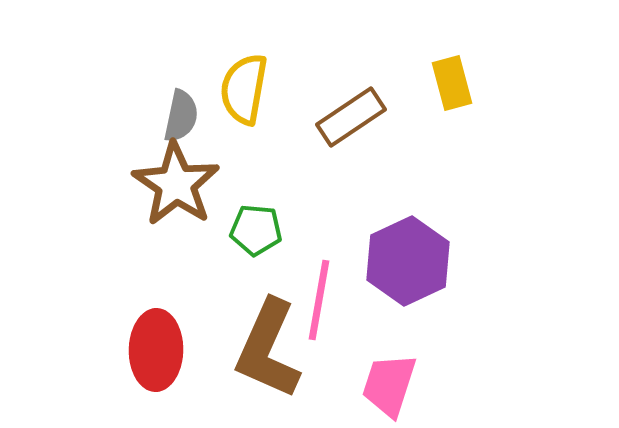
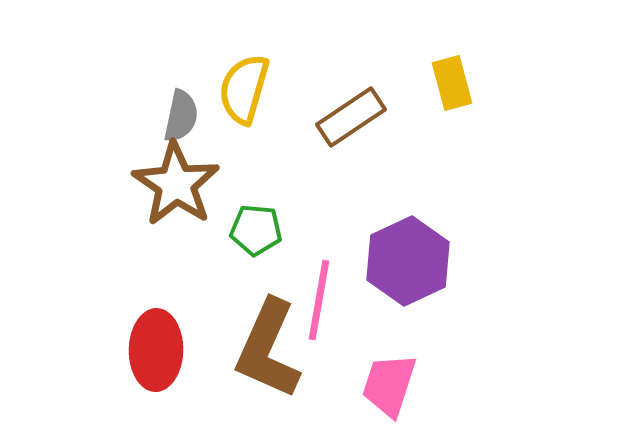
yellow semicircle: rotated 6 degrees clockwise
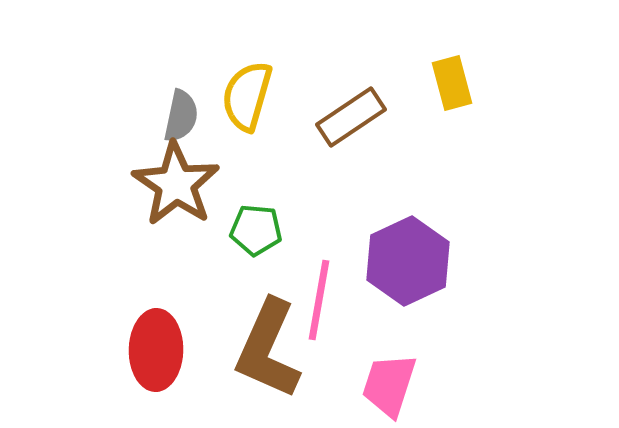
yellow semicircle: moved 3 px right, 7 px down
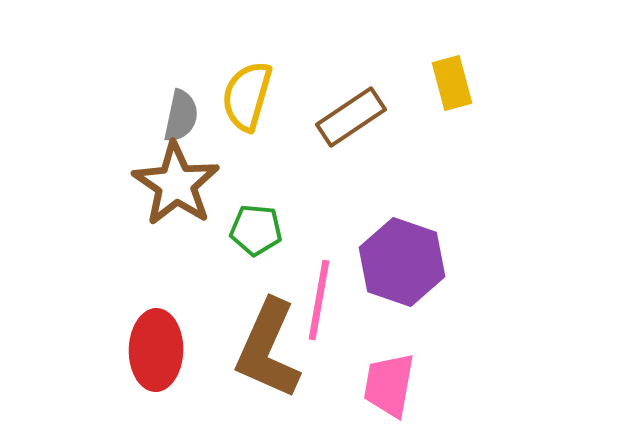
purple hexagon: moved 6 px left, 1 px down; rotated 16 degrees counterclockwise
pink trapezoid: rotated 8 degrees counterclockwise
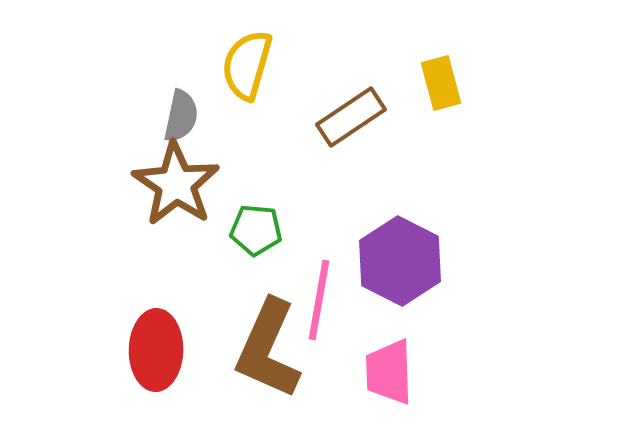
yellow rectangle: moved 11 px left
yellow semicircle: moved 31 px up
purple hexagon: moved 2 px left, 1 px up; rotated 8 degrees clockwise
pink trapezoid: moved 13 px up; rotated 12 degrees counterclockwise
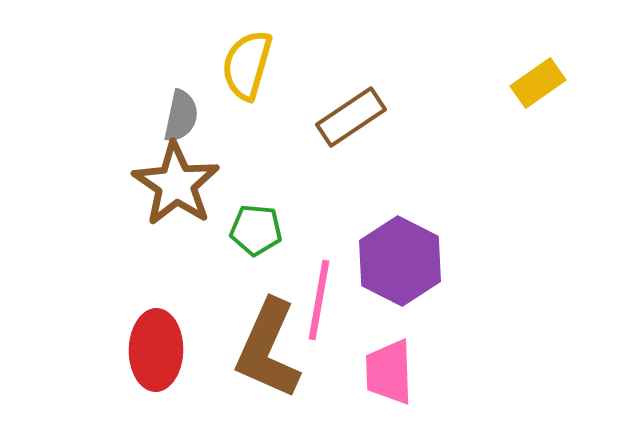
yellow rectangle: moved 97 px right; rotated 70 degrees clockwise
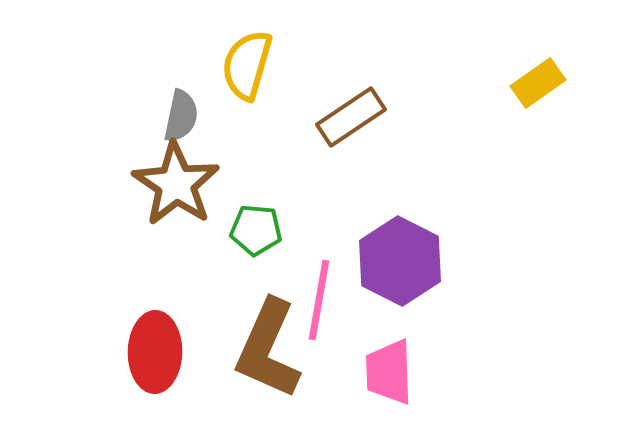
red ellipse: moved 1 px left, 2 px down
